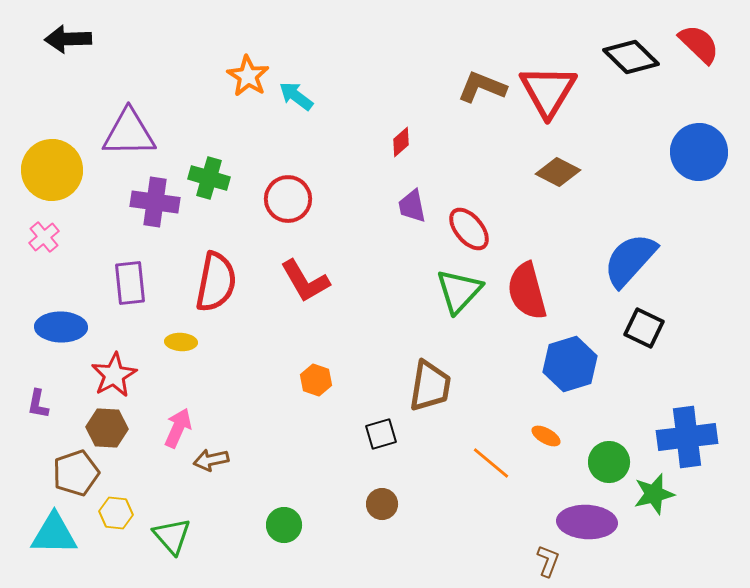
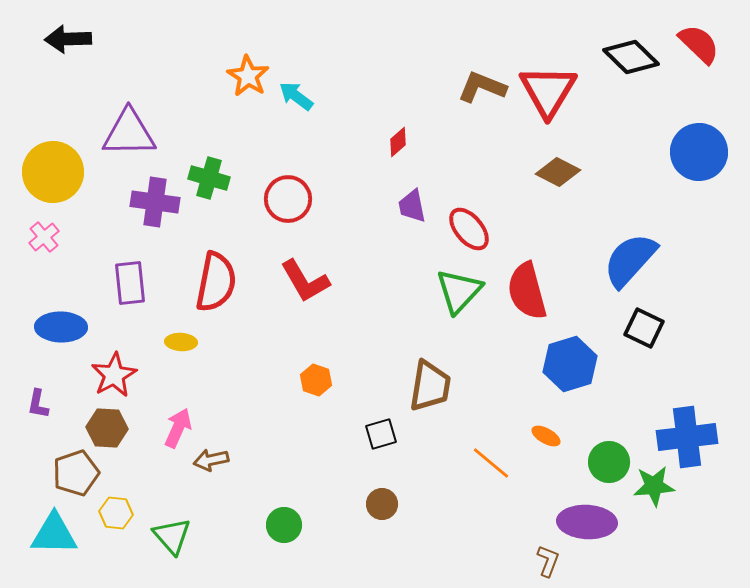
red diamond at (401, 142): moved 3 px left
yellow circle at (52, 170): moved 1 px right, 2 px down
green star at (654, 494): moved 8 px up; rotated 9 degrees clockwise
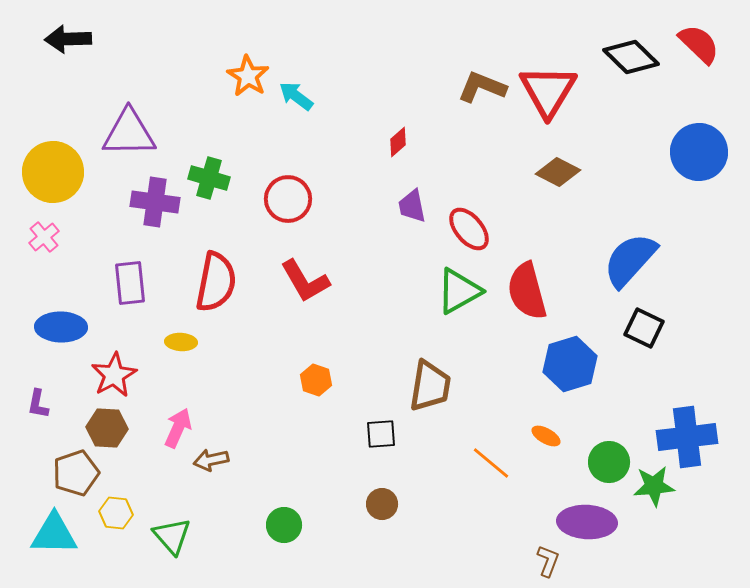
green triangle at (459, 291): rotated 18 degrees clockwise
black square at (381, 434): rotated 12 degrees clockwise
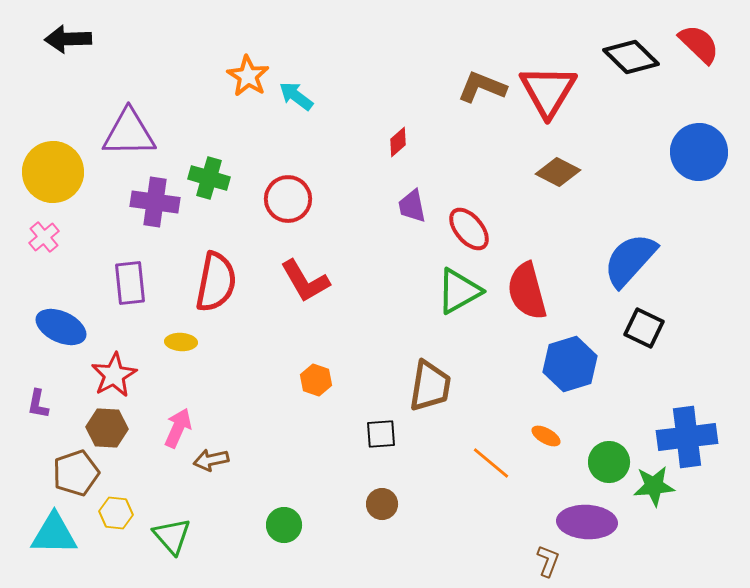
blue ellipse at (61, 327): rotated 24 degrees clockwise
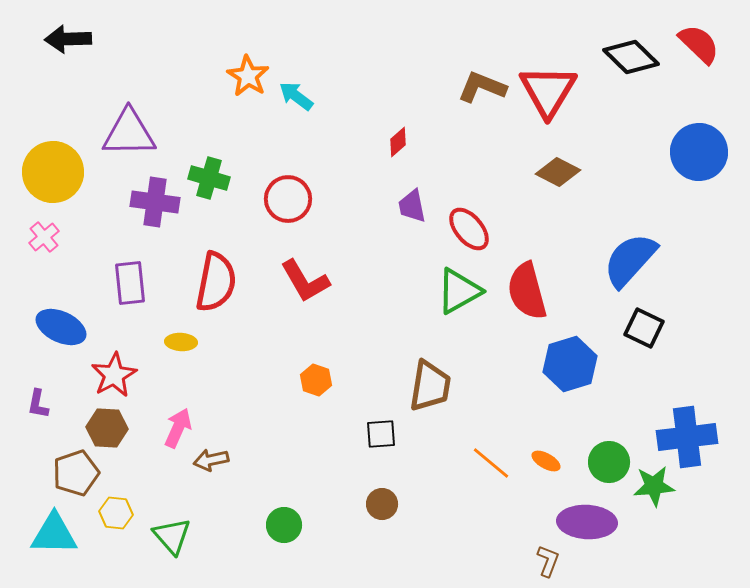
orange ellipse at (546, 436): moved 25 px down
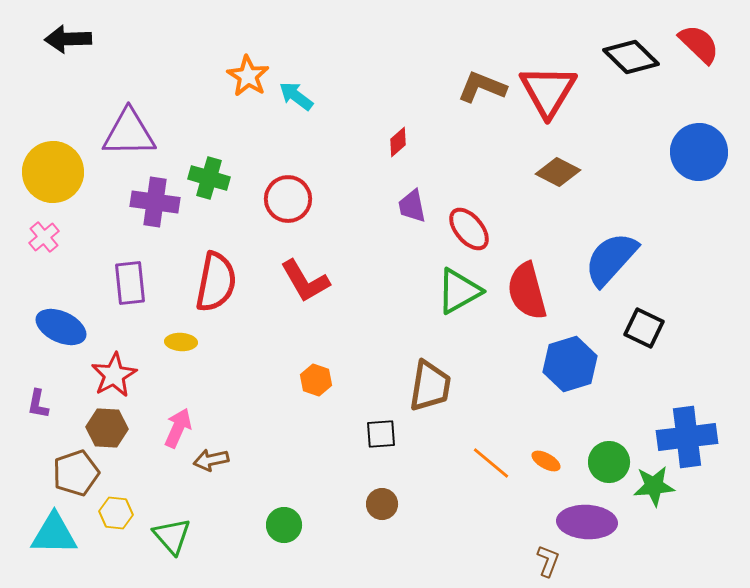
blue semicircle at (630, 260): moved 19 px left, 1 px up
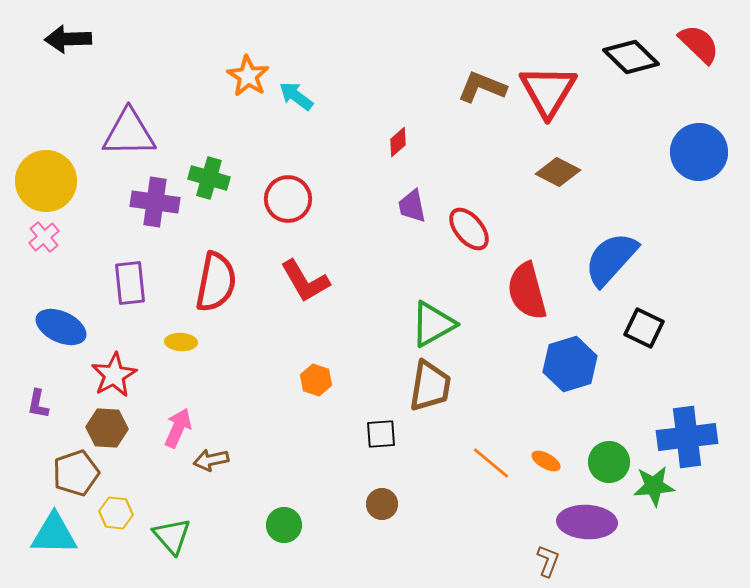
yellow circle at (53, 172): moved 7 px left, 9 px down
green triangle at (459, 291): moved 26 px left, 33 px down
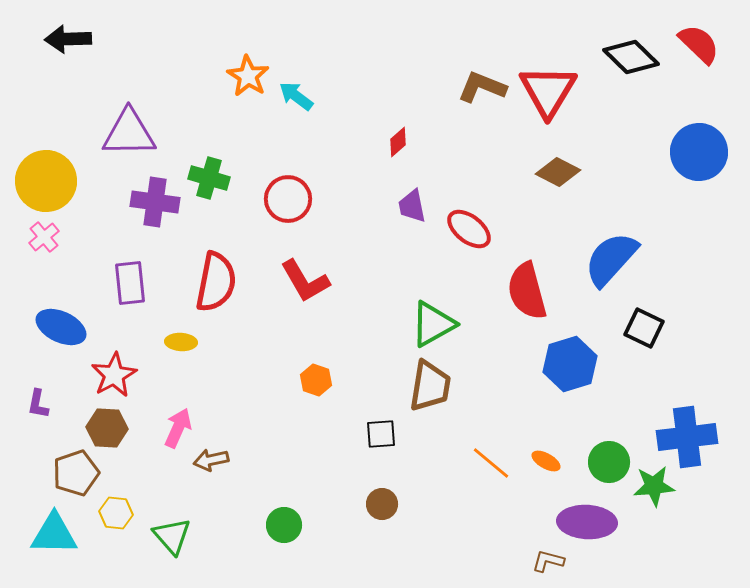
red ellipse at (469, 229): rotated 12 degrees counterclockwise
brown L-shape at (548, 561): rotated 96 degrees counterclockwise
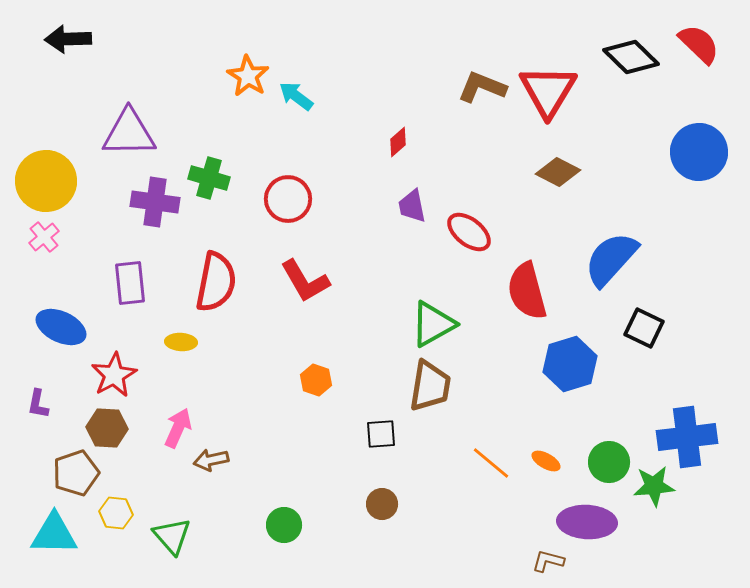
red ellipse at (469, 229): moved 3 px down
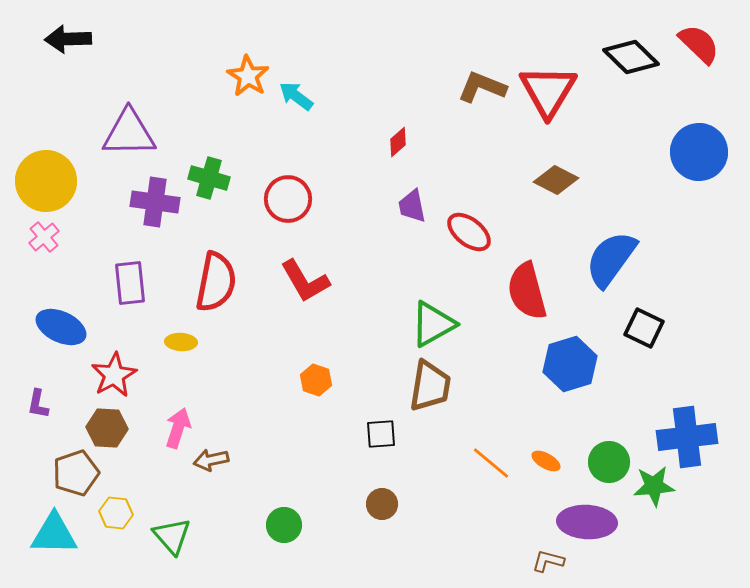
brown diamond at (558, 172): moved 2 px left, 8 px down
blue semicircle at (611, 259): rotated 6 degrees counterclockwise
pink arrow at (178, 428): rotated 6 degrees counterclockwise
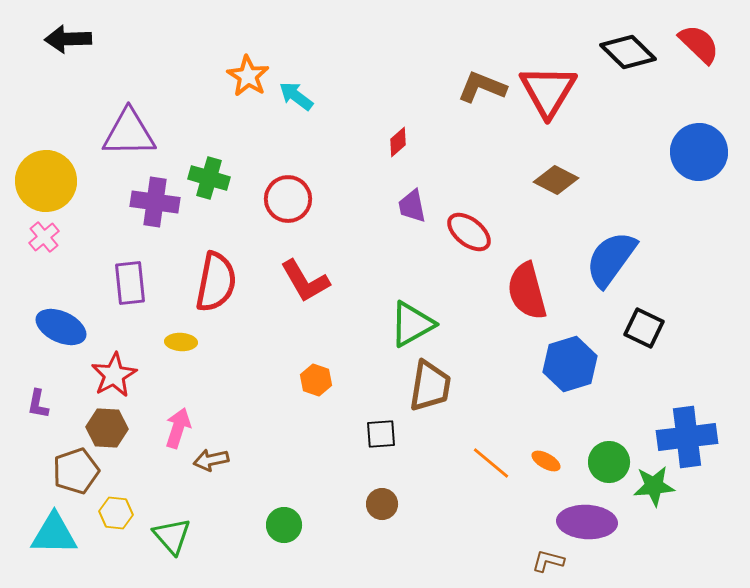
black diamond at (631, 57): moved 3 px left, 5 px up
green triangle at (433, 324): moved 21 px left
brown pentagon at (76, 473): moved 2 px up
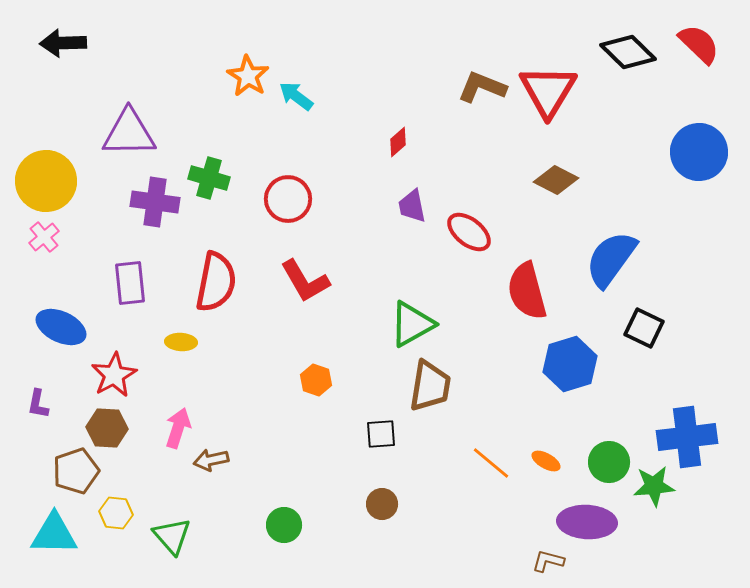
black arrow at (68, 39): moved 5 px left, 4 px down
